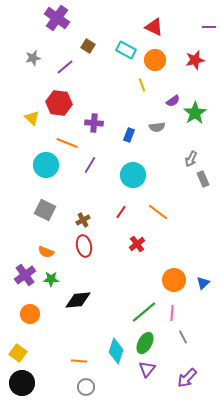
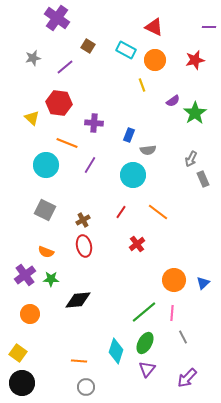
gray semicircle at (157, 127): moved 9 px left, 23 px down
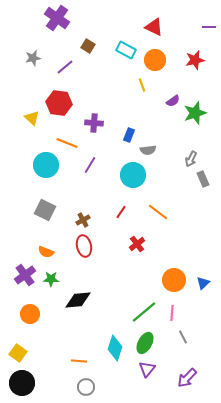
green star at (195, 113): rotated 15 degrees clockwise
cyan diamond at (116, 351): moved 1 px left, 3 px up
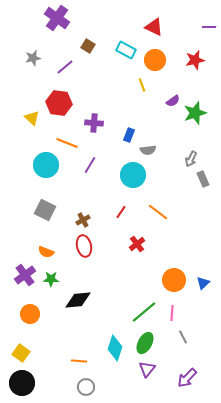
yellow square at (18, 353): moved 3 px right
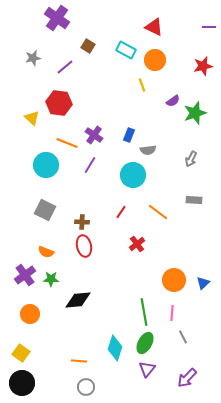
red star at (195, 60): moved 8 px right, 6 px down
purple cross at (94, 123): moved 12 px down; rotated 30 degrees clockwise
gray rectangle at (203, 179): moved 9 px left, 21 px down; rotated 63 degrees counterclockwise
brown cross at (83, 220): moved 1 px left, 2 px down; rotated 32 degrees clockwise
green line at (144, 312): rotated 60 degrees counterclockwise
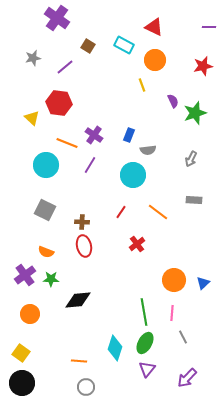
cyan rectangle at (126, 50): moved 2 px left, 5 px up
purple semicircle at (173, 101): rotated 80 degrees counterclockwise
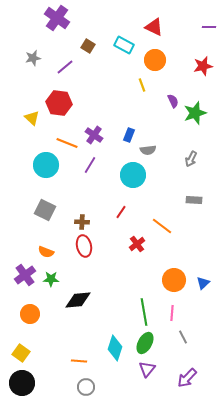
orange line at (158, 212): moved 4 px right, 14 px down
